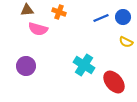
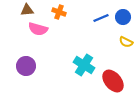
red ellipse: moved 1 px left, 1 px up
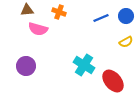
blue circle: moved 3 px right, 1 px up
yellow semicircle: rotated 56 degrees counterclockwise
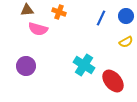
blue line: rotated 42 degrees counterclockwise
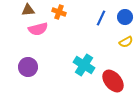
brown triangle: moved 1 px right
blue circle: moved 1 px left, 1 px down
pink semicircle: rotated 30 degrees counterclockwise
purple circle: moved 2 px right, 1 px down
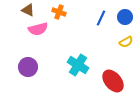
brown triangle: rotated 32 degrees clockwise
cyan cross: moved 6 px left
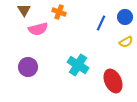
brown triangle: moved 4 px left; rotated 32 degrees clockwise
blue line: moved 5 px down
red ellipse: rotated 15 degrees clockwise
